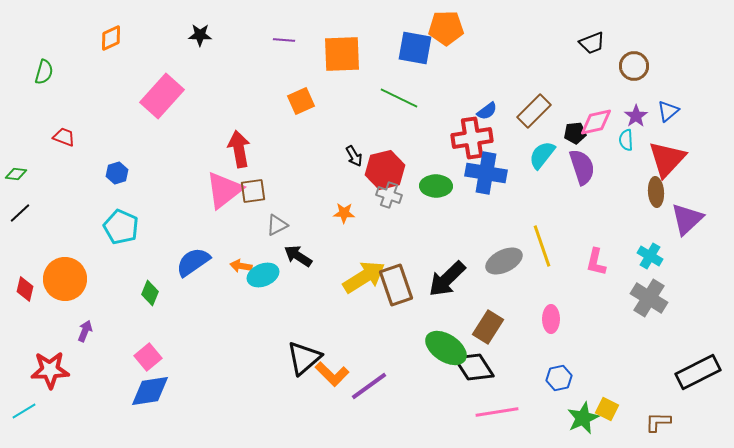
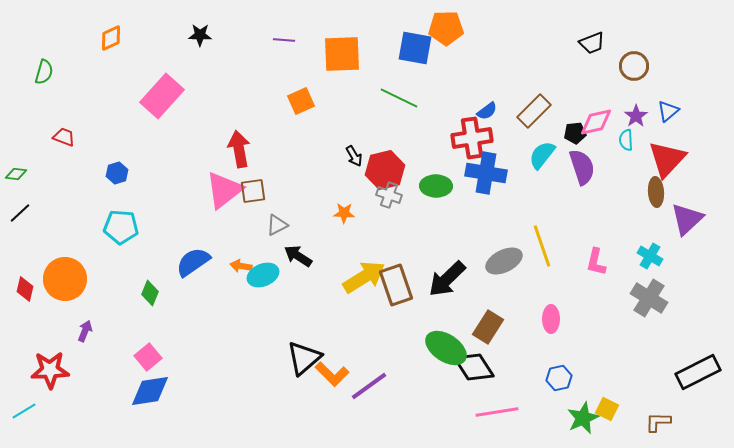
cyan pentagon at (121, 227): rotated 20 degrees counterclockwise
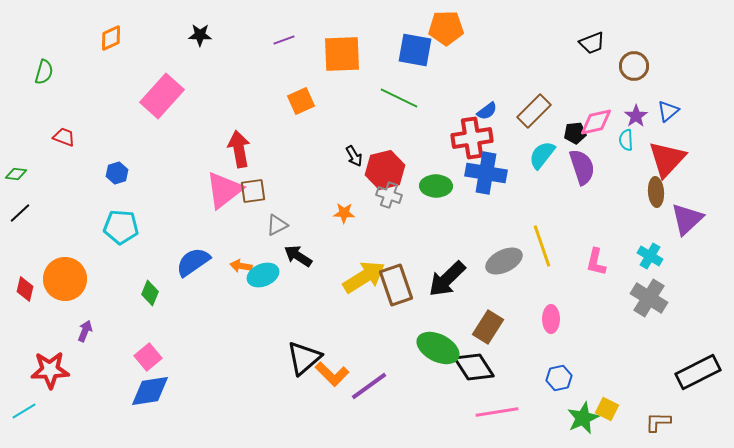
purple line at (284, 40): rotated 25 degrees counterclockwise
blue square at (415, 48): moved 2 px down
green ellipse at (446, 348): moved 8 px left; rotated 6 degrees counterclockwise
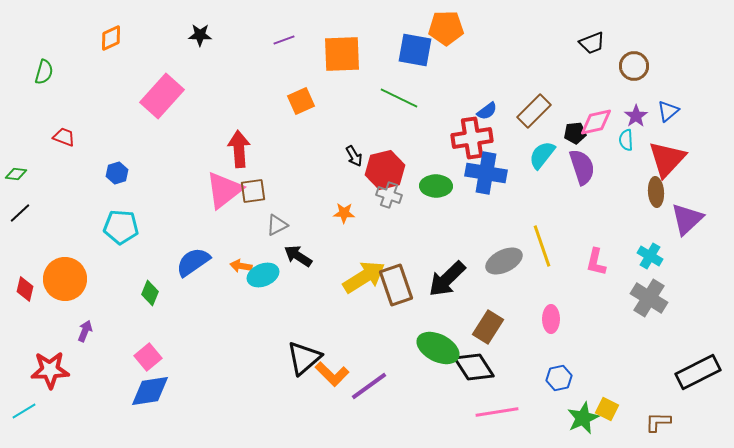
red arrow at (239, 149): rotated 6 degrees clockwise
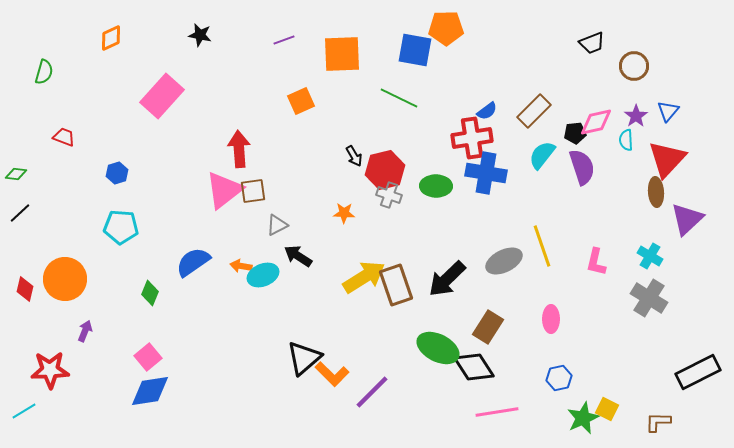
black star at (200, 35): rotated 10 degrees clockwise
blue triangle at (668, 111): rotated 10 degrees counterclockwise
purple line at (369, 386): moved 3 px right, 6 px down; rotated 9 degrees counterclockwise
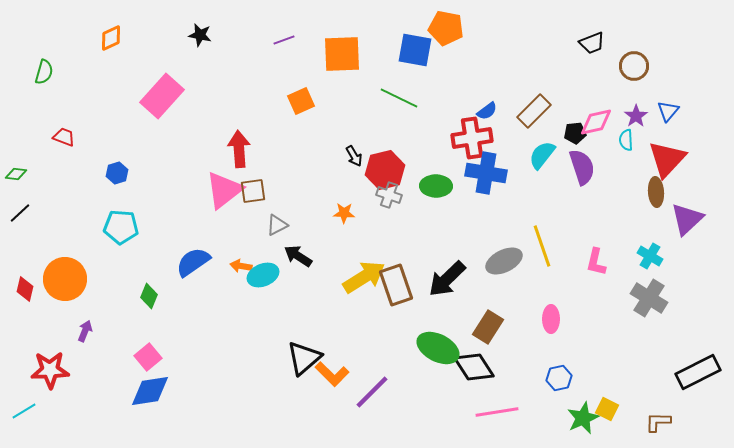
orange pentagon at (446, 28): rotated 12 degrees clockwise
green diamond at (150, 293): moved 1 px left, 3 px down
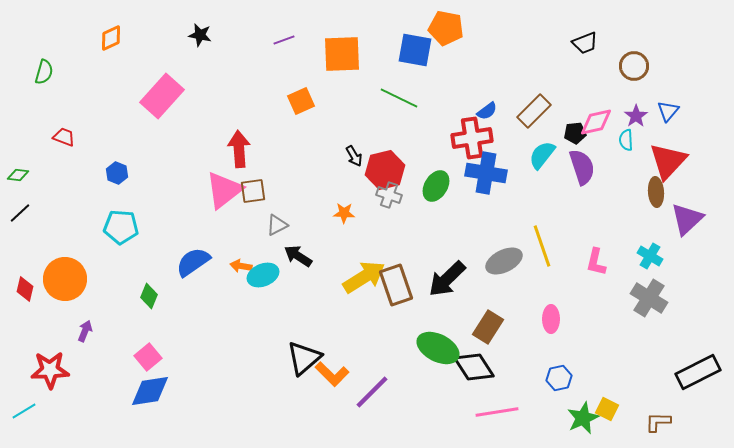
black trapezoid at (592, 43): moved 7 px left
red triangle at (667, 159): moved 1 px right, 2 px down
blue hexagon at (117, 173): rotated 20 degrees counterclockwise
green diamond at (16, 174): moved 2 px right, 1 px down
green ellipse at (436, 186): rotated 60 degrees counterclockwise
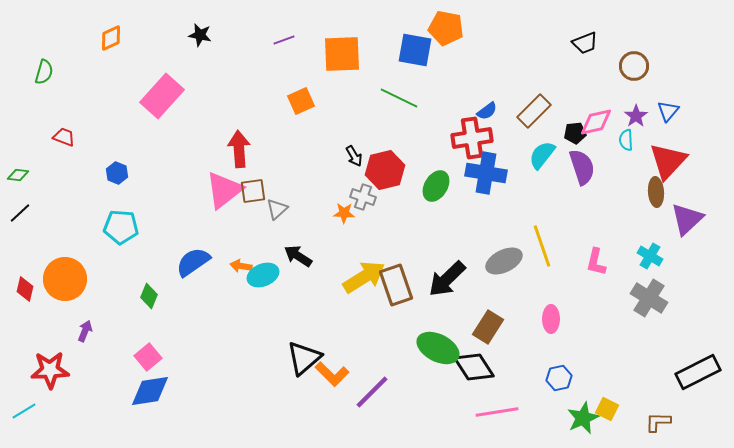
gray cross at (389, 195): moved 26 px left, 2 px down
gray triangle at (277, 225): moved 16 px up; rotated 15 degrees counterclockwise
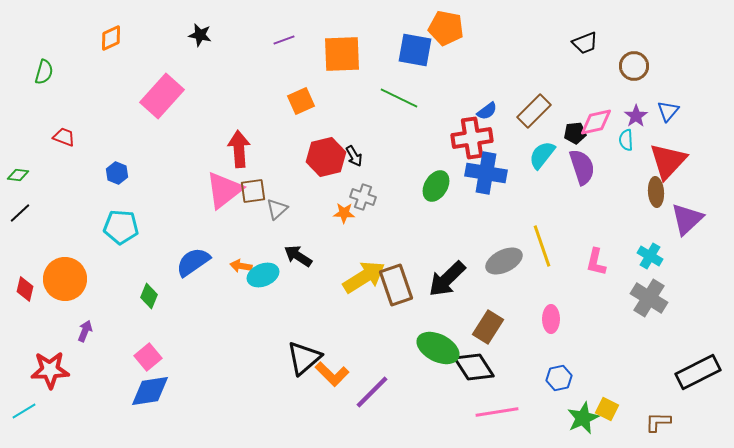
red hexagon at (385, 170): moved 59 px left, 13 px up
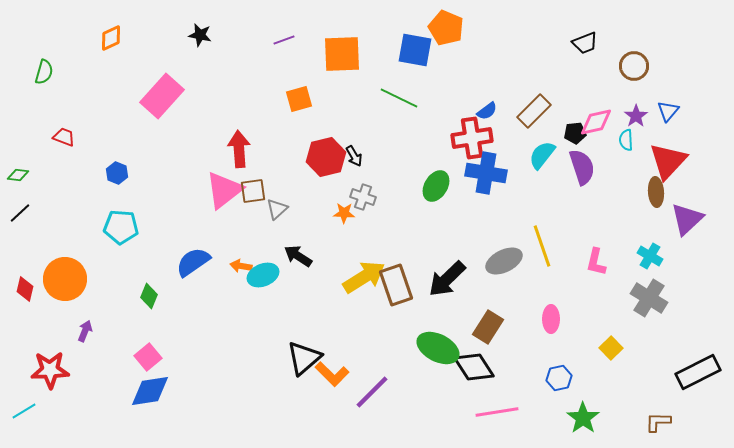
orange pentagon at (446, 28): rotated 12 degrees clockwise
orange square at (301, 101): moved 2 px left, 2 px up; rotated 8 degrees clockwise
yellow square at (607, 409): moved 4 px right, 61 px up; rotated 20 degrees clockwise
green star at (583, 418): rotated 12 degrees counterclockwise
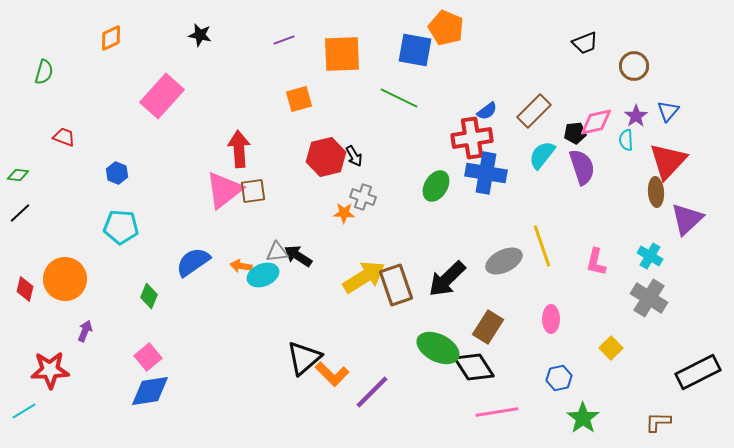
gray triangle at (277, 209): moved 43 px down; rotated 35 degrees clockwise
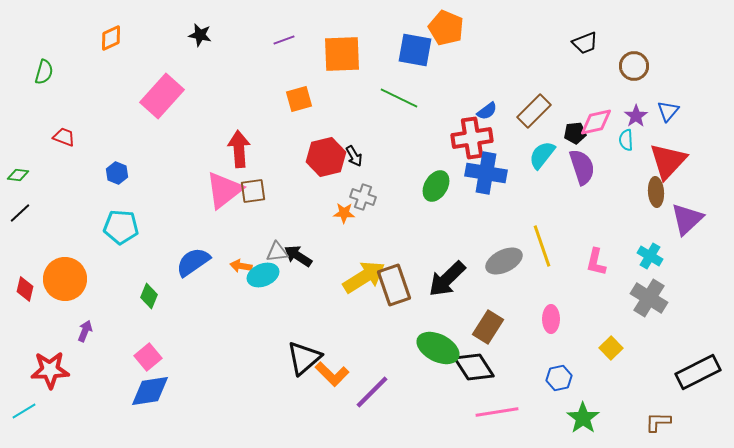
brown rectangle at (396, 285): moved 2 px left
